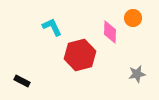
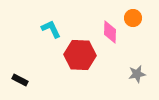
cyan L-shape: moved 1 px left, 2 px down
red hexagon: rotated 16 degrees clockwise
black rectangle: moved 2 px left, 1 px up
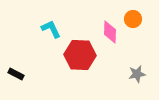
orange circle: moved 1 px down
black rectangle: moved 4 px left, 6 px up
